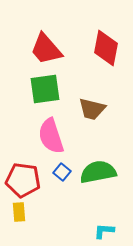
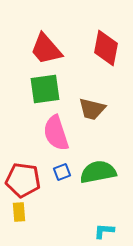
pink semicircle: moved 5 px right, 3 px up
blue square: rotated 30 degrees clockwise
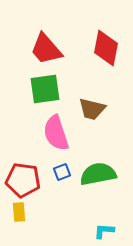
green semicircle: moved 2 px down
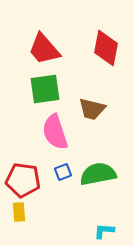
red trapezoid: moved 2 px left
pink semicircle: moved 1 px left, 1 px up
blue square: moved 1 px right
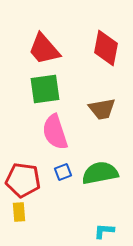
brown trapezoid: moved 10 px right; rotated 24 degrees counterclockwise
green semicircle: moved 2 px right, 1 px up
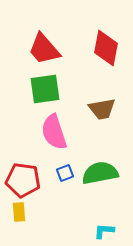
pink semicircle: moved 1 px left
blue square: moved 2 px right, 1 px down
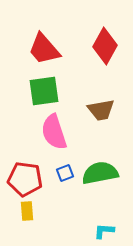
red diamond: moved 1 px left, 2 px up; rotated 18 degrees clockwise
green square: moved 1 px left, 2 px down
brown trapezoid: moved 1 px left, 1 px down
red pentagon: moved 2 px right, 1 px up
yellow rectangle: moved 8 px right, 1 px up
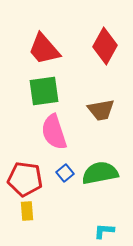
blue square: rotated 18 degrees counterclockwise
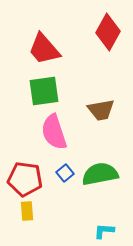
red diamond: moved 3 px right, 14 px up
green semicircle: moved 1 px down
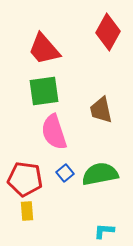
brown trapezoid: rotated 88 degrees clockwise
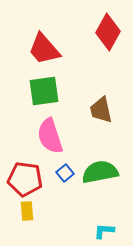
pink semicircle: moved 4 px left, 4 px down
green semicircle: moved 2 px up
